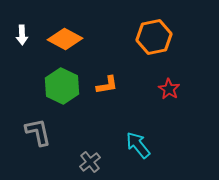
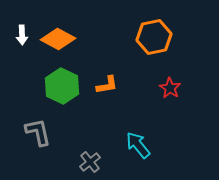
orange diamond: moved 7 px left
red star: moved 1 px right, 1 px up
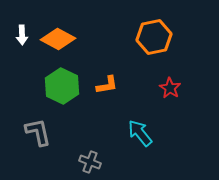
cyan arrow: moved 2 px right, 12 px up
gray cross: rotated 30 degrees counterclockwise
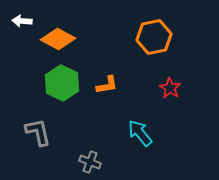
white arrow: moved 14 px up; rotated 96 degrees clockwise
green hexagon: moved 3 px up
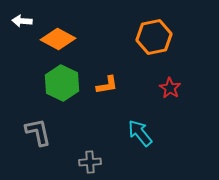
gray cross: rotated 25 degrees counterclockwise
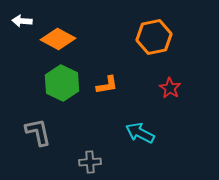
cyan arrow: rotated 24 degrees counterclockwise
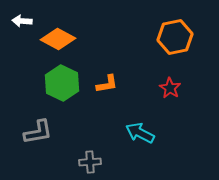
orange hexagon: moved 21 px right
orange L-shape: moved 1 px up
gray L-shape: rotated 92 degrees clockwise
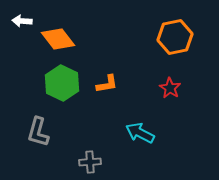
orange diamond: rotated 24 degrees clockwise
gray L-shape: rotated 116 degrees clockwise
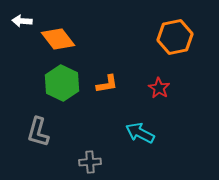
red star: moved 11 px left
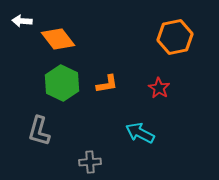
gray L-shape: moved 1 px right, 1 px up
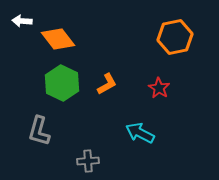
orange L-shape: rotated 20 degrees counterclockwise
gray cross: moved 2 px left, 1 px up
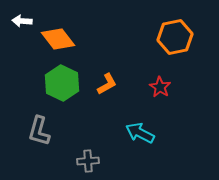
red star: moved 1 px right, 1 px up
